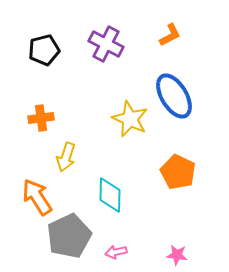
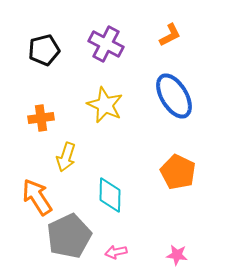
yellow star: moved 25 px left, 14 px up
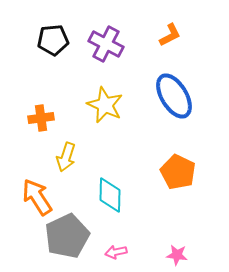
black pentagon: moved 9 px right, 10 px up; rotated 8 degrees clockwise
gray pentagon: moved 2 px left
